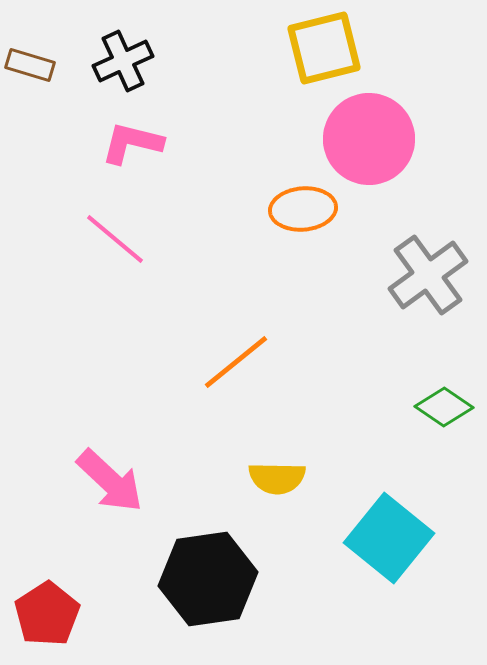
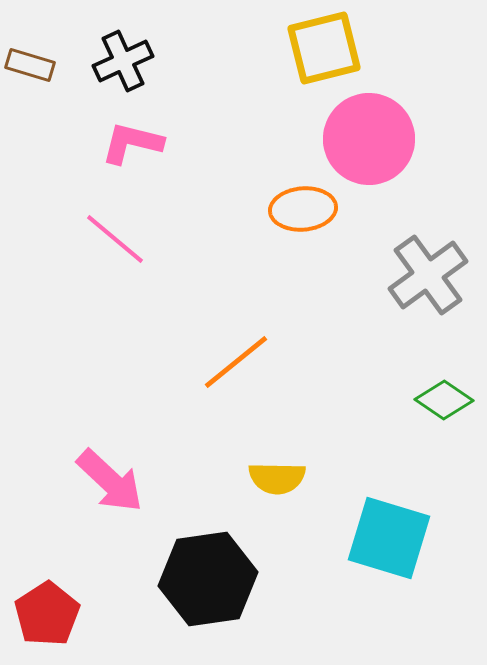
green diamond: moved 7 px up
cyan square: rotated 22 degrees counterclockwise
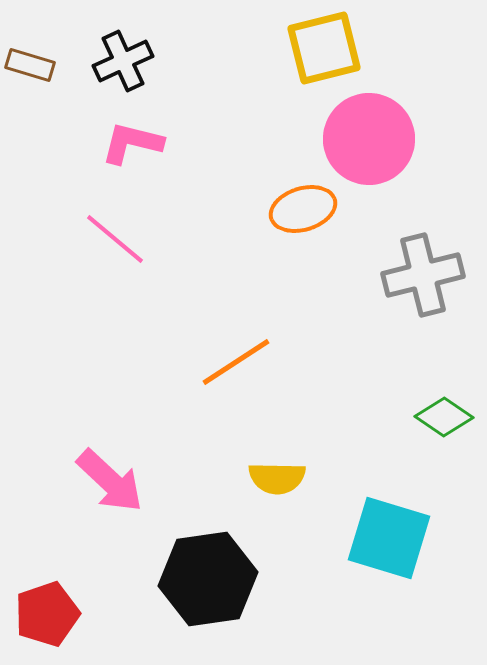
orange ellipse: rotated 12 degrees counterclockwise
gray cross: moved 5 px left; rotated 22 degrees clockwise
orange line: rotated 6 degrees clockwise
green diamond: moved 17 px down
red pentagon: rotated 14 degrees clockwise
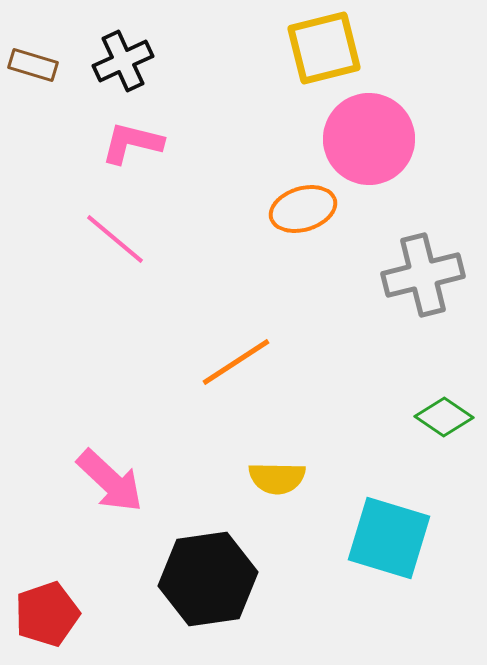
brown rectangle: moved 3 px right
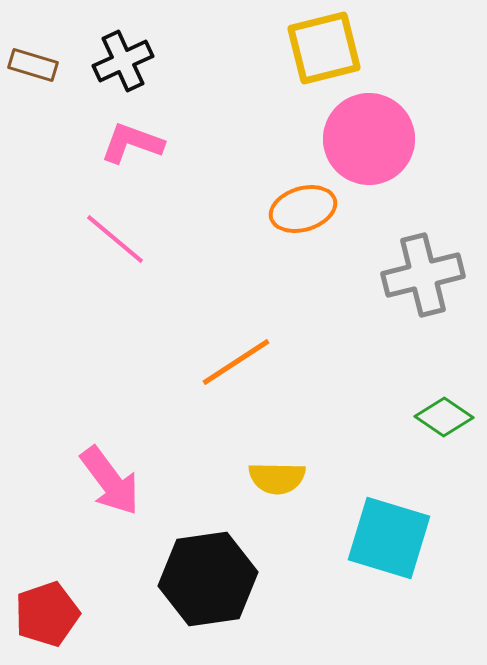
pink L-shape: rotated 6 degrees clockwise
pink arrow: rotated 10 degrees clockwise
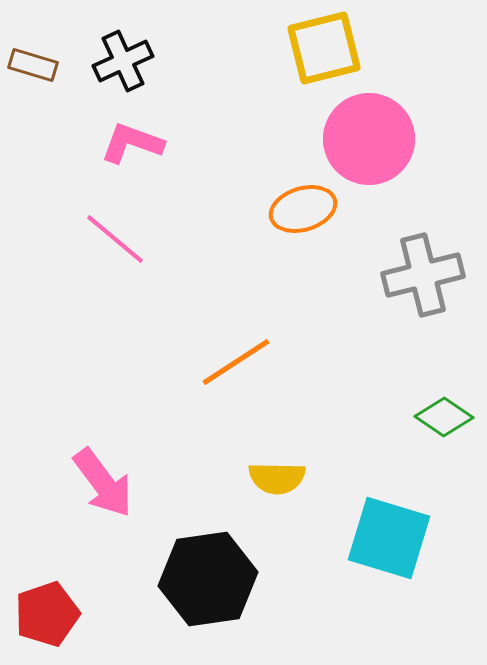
pink arrow: moved 7 px left, 2 px down
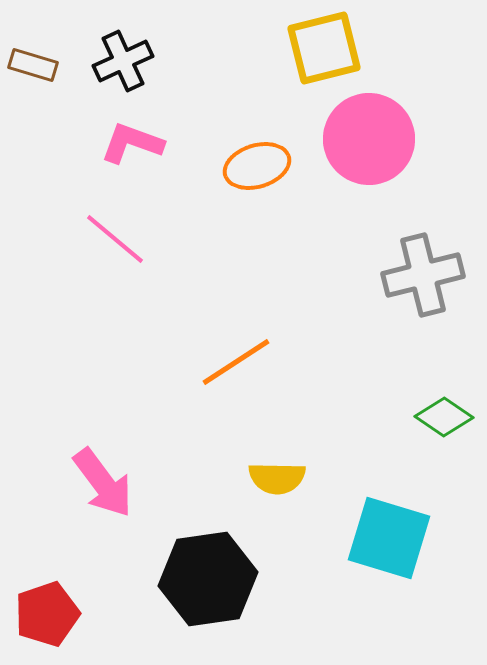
orange ellipse: moved 46 px left, 43 px up
